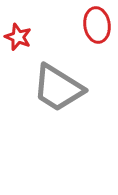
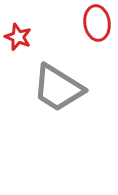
red ellipse: moved 2 px up
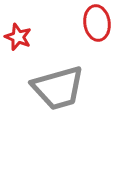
gray trapezoid: rotated 48 degrees counterclockwise
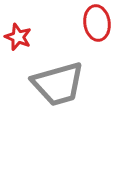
gray trapezoid: moved 4 px up
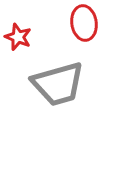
red ellipse: moved 13 px left
